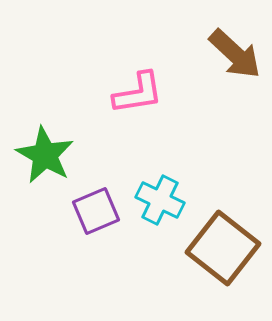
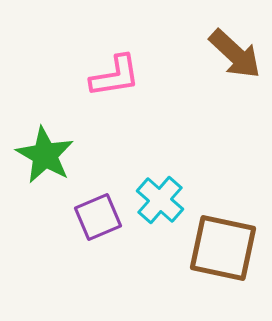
pink L-shape: moved 23 px left, 17 px up
cyan cross: rotated 15 degrees clockwise
purple square: moved 2 px right, 6 px down
brown square: rotated 26 degrees counterclockwise
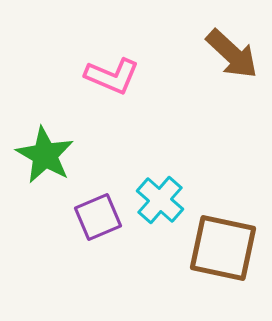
brown arrow: moved 3 px left
pink L-shape: moved 3 px left; rotated 32 degrees clockwise
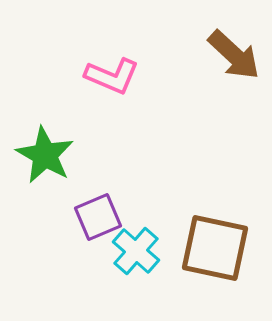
brown arrow: moved 2 px right, 1 px down
cyan cross: moved 24 px left, 51 px down
brown square: moved 8 px left
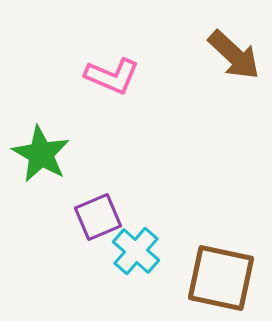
green star: moved 4 px left, 1 px up
brown square: moved 6 px right, 30 px down
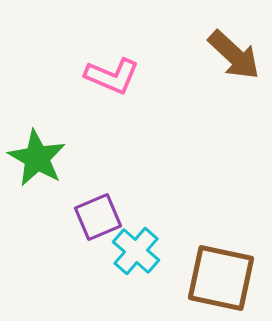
green star: moved 4 px left, 4 px down
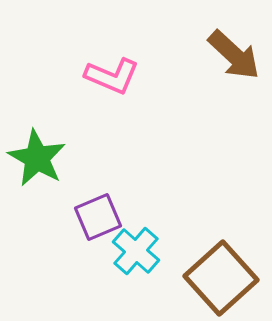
brown square: rotated 36 degrees clockwise
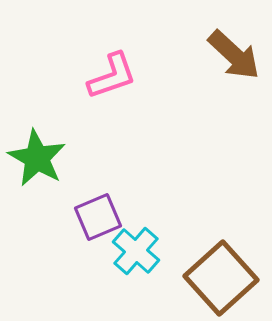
pink L-shape: rotated 42 degrees counterclockwise
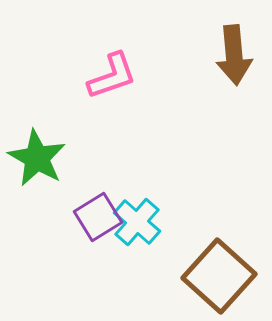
brown arrow: rotated 42 degrees clockwise
purple square: rotated 9 degrees counterclockwise
cyan cross: moved 1 px right, 29 px up
brown square: moved 2 px left, 2 px up; rotated 6 degrees counterclockwise
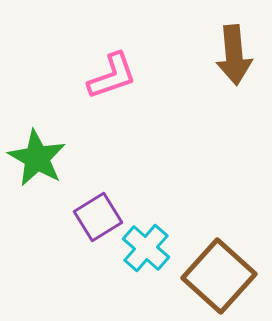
cyan cross: moved 9 px right, 26 px down
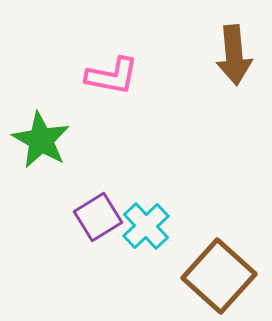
pink L-shape: rotated 30 degrees clockwise
green star: moved 4 px right, 18 px up
cyan cross: moved 22 px up; rotated 6 degrees clockwise
